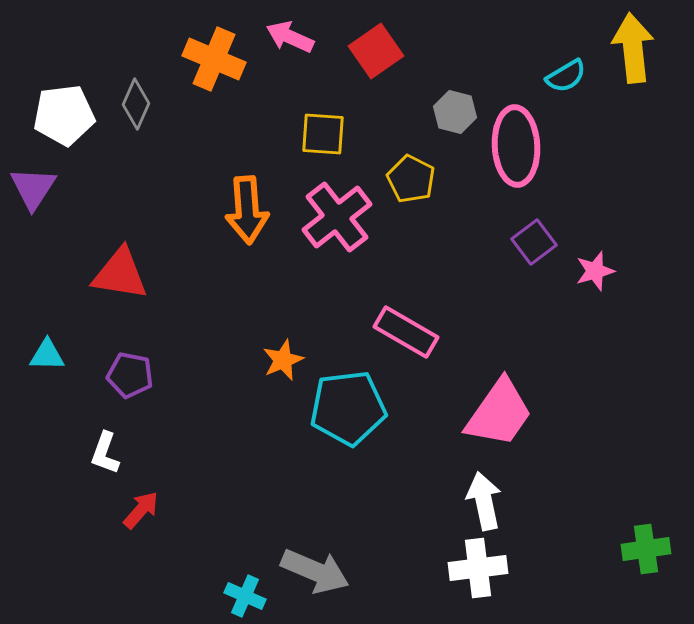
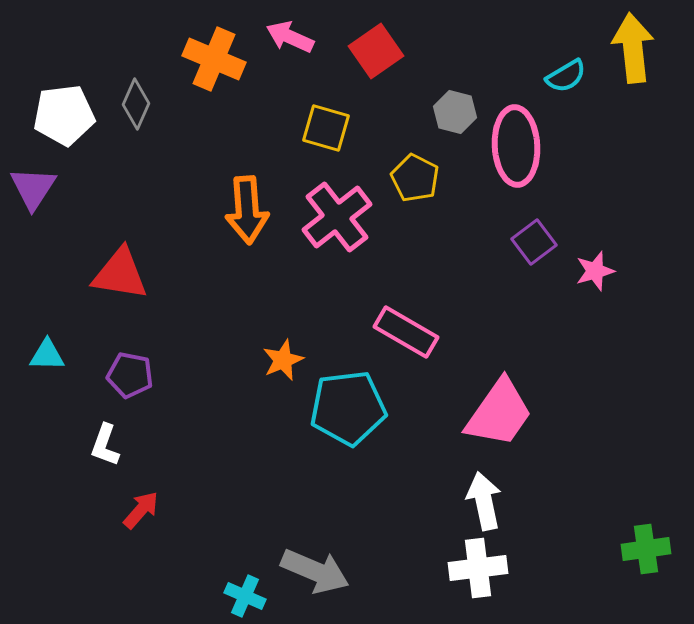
yellow square: moved 3 px right, 6 px up; rotated 12 degrees clockwise
yellow pentagon: moved 4 px right, 1 px up
white L-shape: moved 8 px up
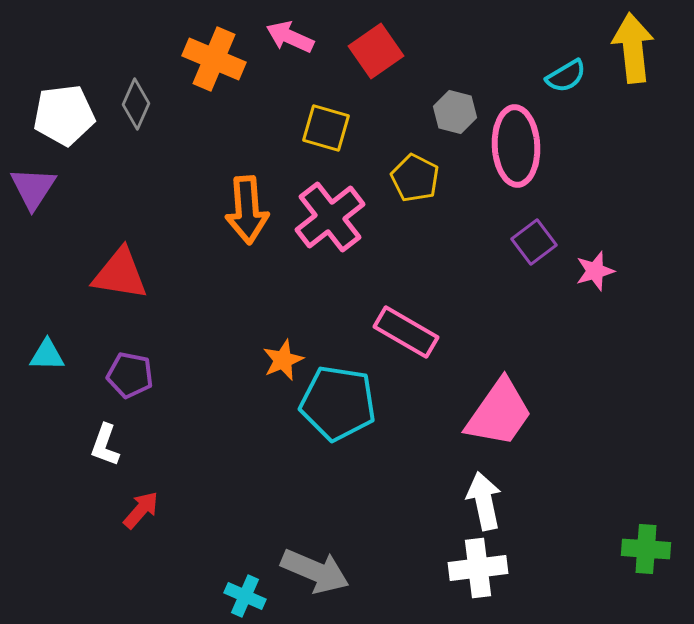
pink cross: moved 7 px left
cyan pentagon: moved 10 px left, 5 px up; rotated 16 degrees clockwise
green cross: rotated 12 degrees clockwise
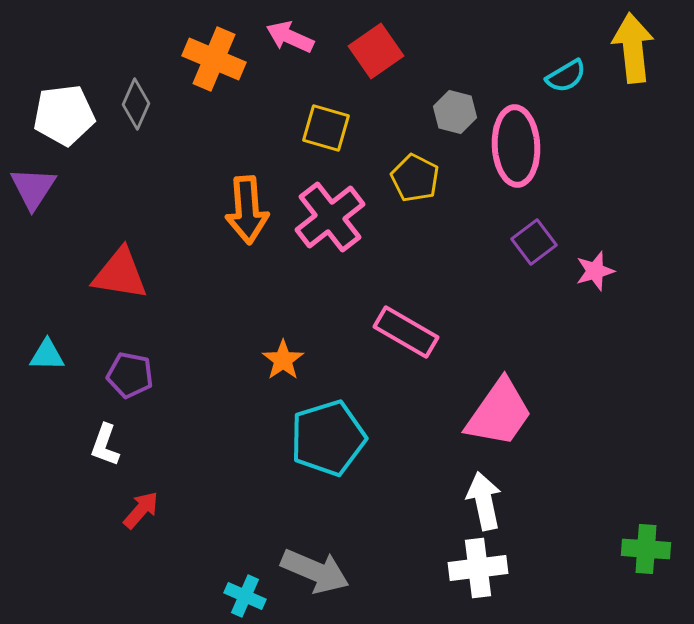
orange star: rotated 12 degrees counterclockwise
cyan pentagon: moved 10 px left, 35 px down; rotated 26 degrees counterclockwise
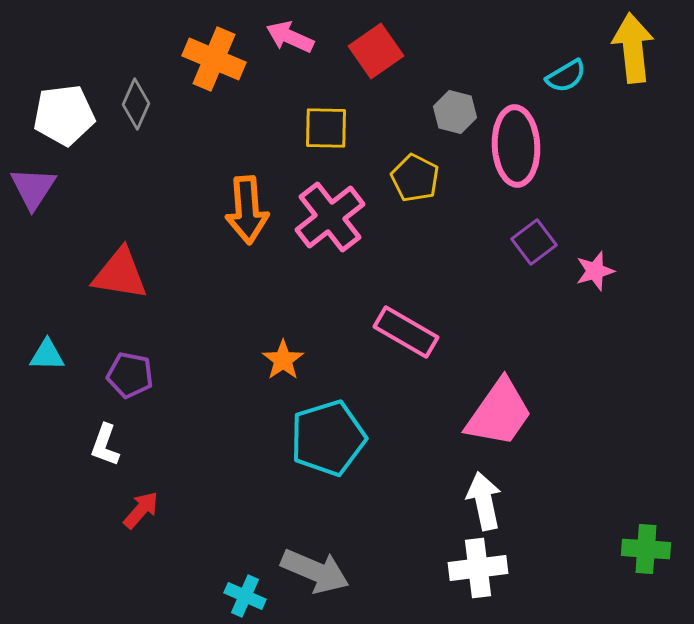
yellow square: rotated 15 degrees counterclockwise
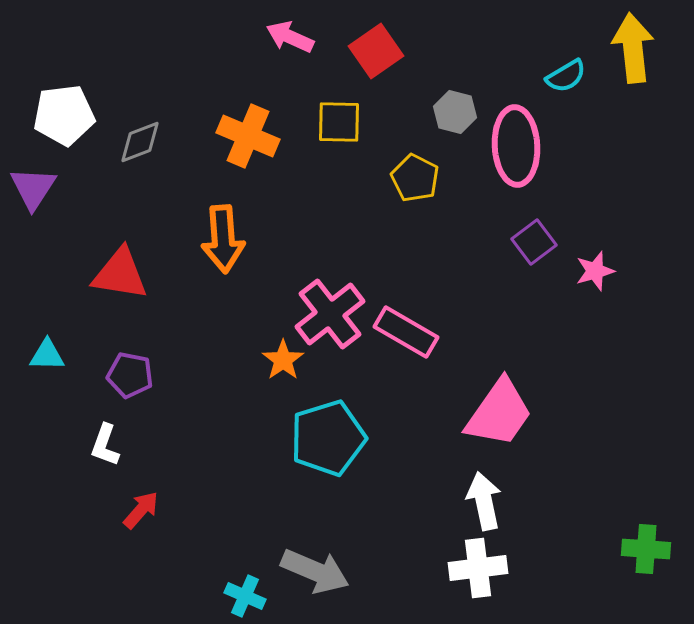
orange cross: moved 34 px right, 77 px down
gray diamond: moved 4 px right, 38 px down; rotated 45 degrees clockwise
yellow square: moved 13 px right, 6 px up
orange arrow: moved 24 px left, 29 px down
pink cross: moved 97 px down
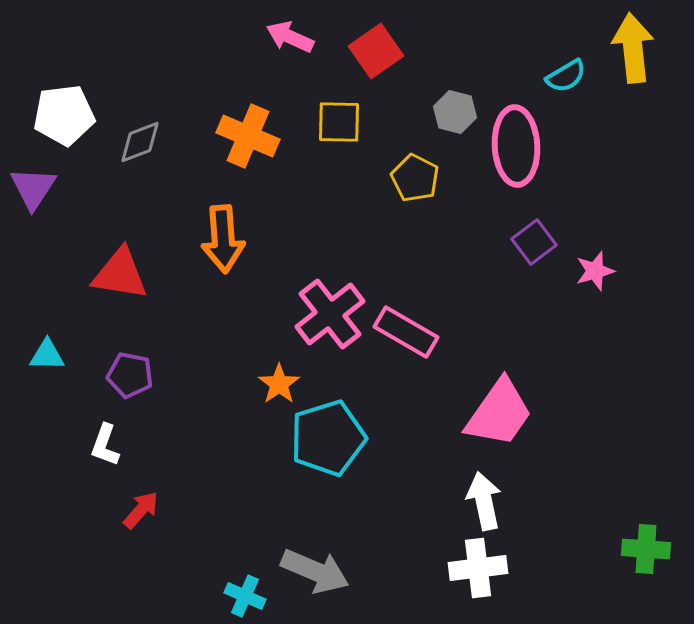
orange star: moved 4 px left, 24 px down
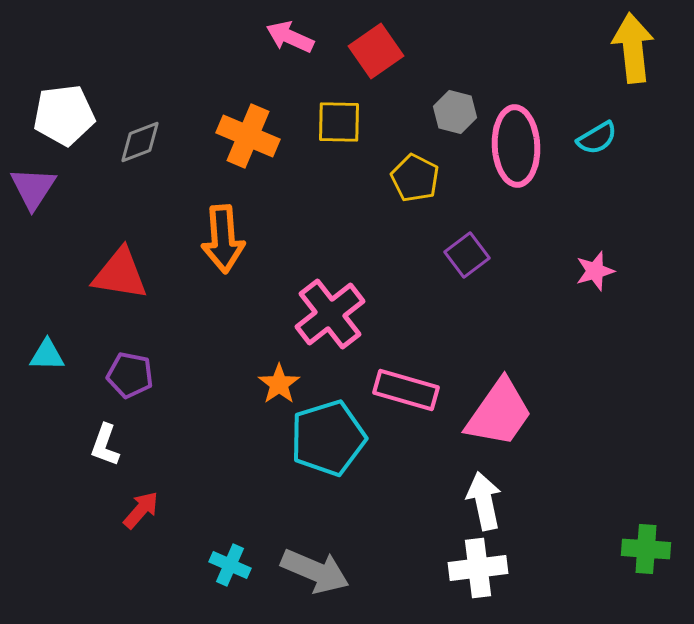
cyan semicircle: moved 31 px right, 62 px down
purple square: moved 67 px left, 13 px down
pink rectangle: moved 58 px down; rotated 14 degrees counterclockwise
cyan cross: moved 15 px left, 31 px up
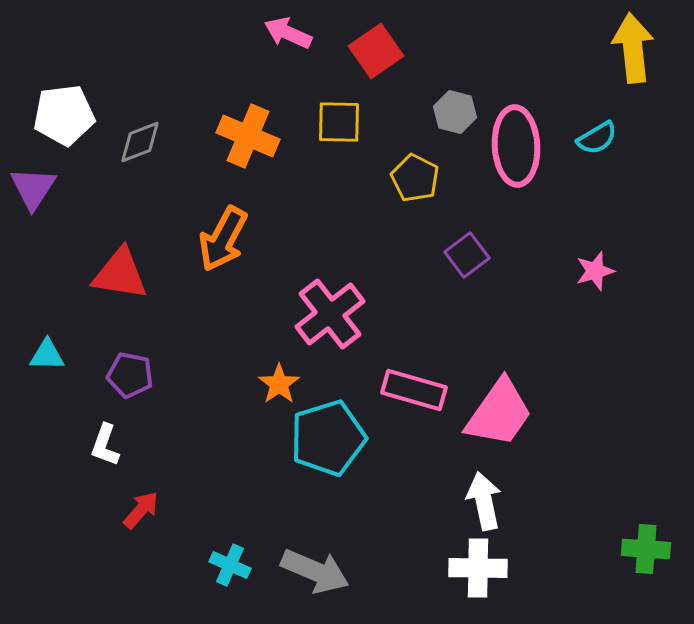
pink arrow: moved 2 px left, 4 px up
orange arrow: rotated 32 degrees clockwise
pink rectangle: moved 8 px right
white cross: rotated 8 degrees clockwise
